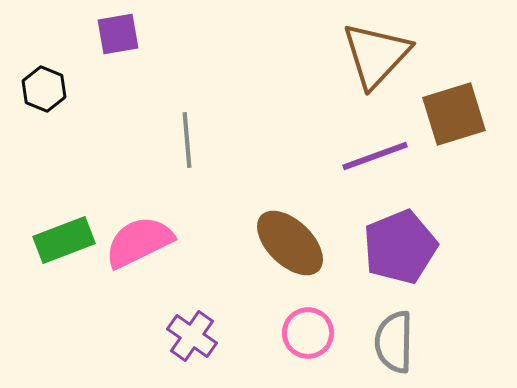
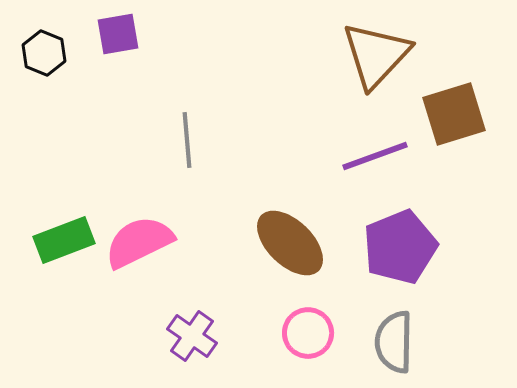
black hexagon: moved 36 px up
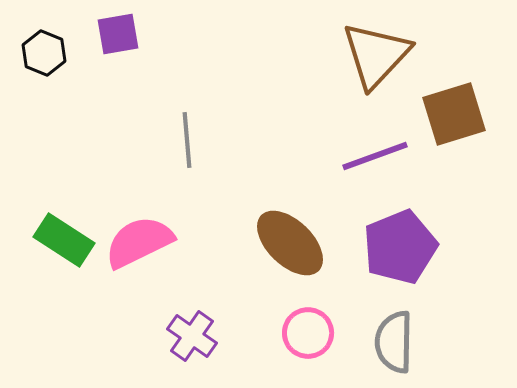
green rectangle: rotated 54 degrees clockwise
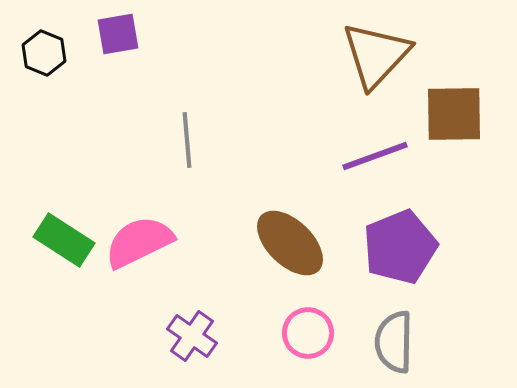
brown square: rotated 16 degrees clockwise
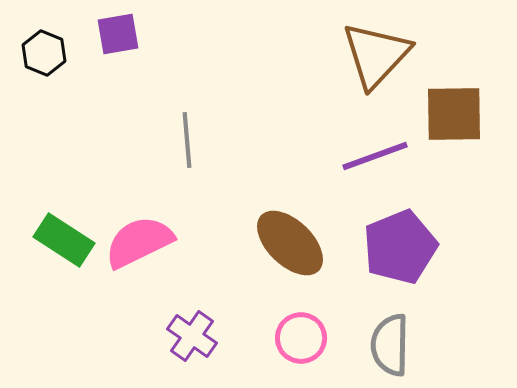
pink circle: moved 7 px left, 5 px down
gray semicircle: moved 4 px left, 3 px down
